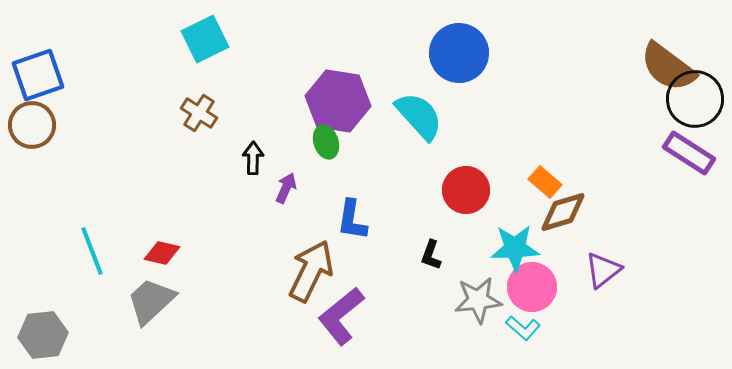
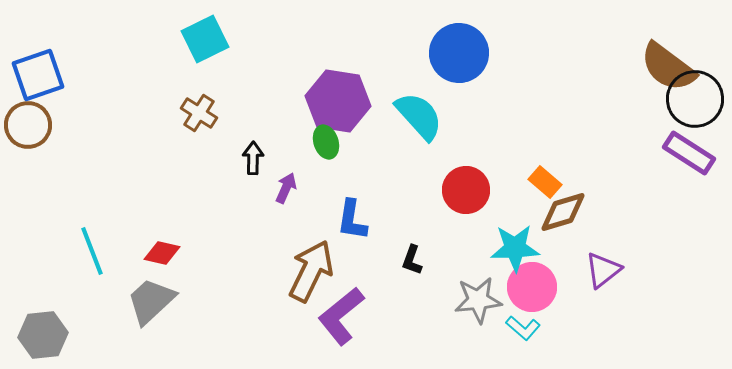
brown circle: moved 4 px left
black L-shape: moved 19 px left, 5 px down
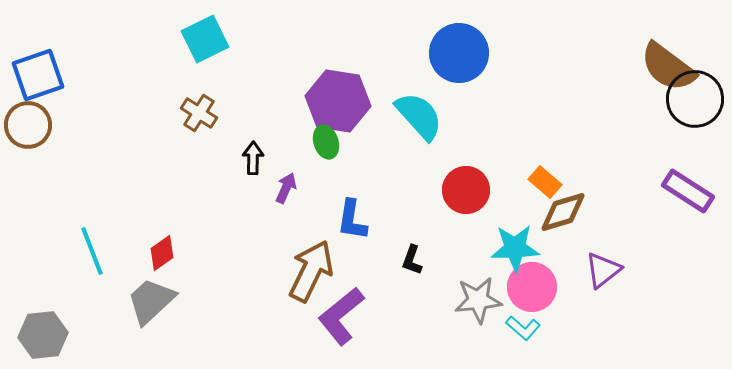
purple rectangle: moved 1 px left, 38 px down
red diamond: rotated 48 degrees counterclockwise
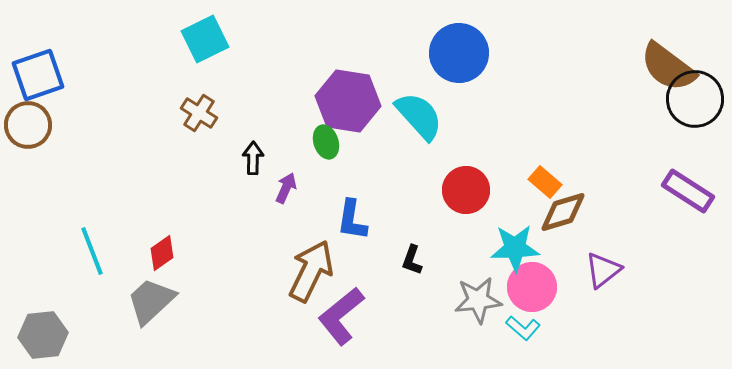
purple hexagon: moved 10 px right
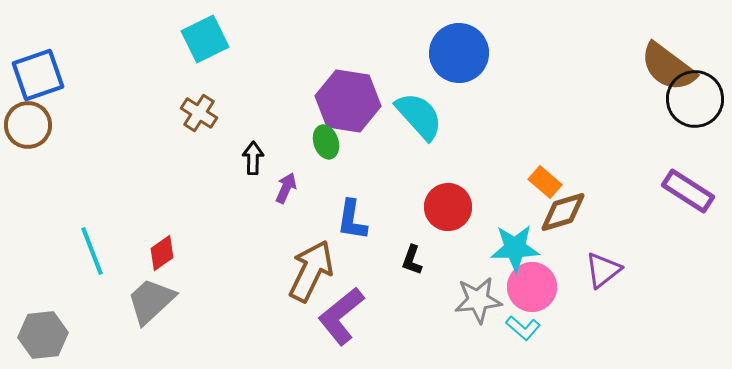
red circle: moved 18 px left, 17 px down
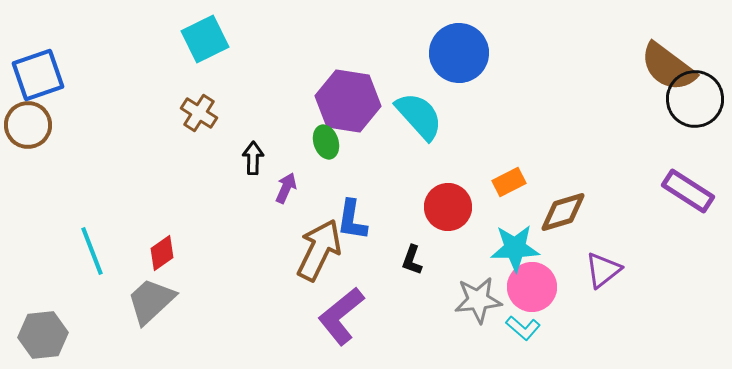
orange rectangle: moved 36 px left; rotated 68 degrees counterclockwise
brown arrow: moved 8 px right, 21 px up
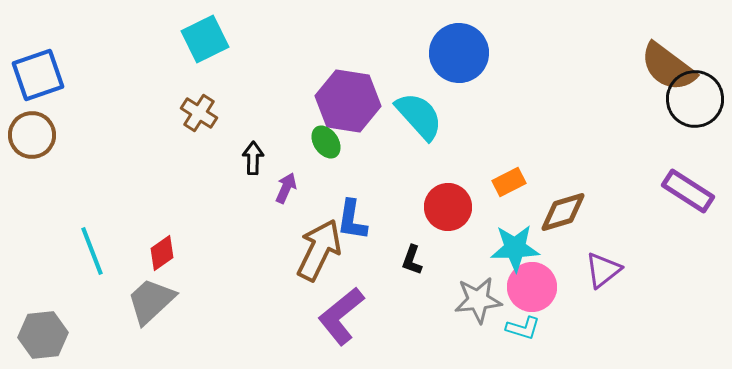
brown circle: moved 4 px right, 10 px down
green ellipse: rotated 16 degrees counterclockwise
cyan L-shape: rotated 24 degrees counterclockwise
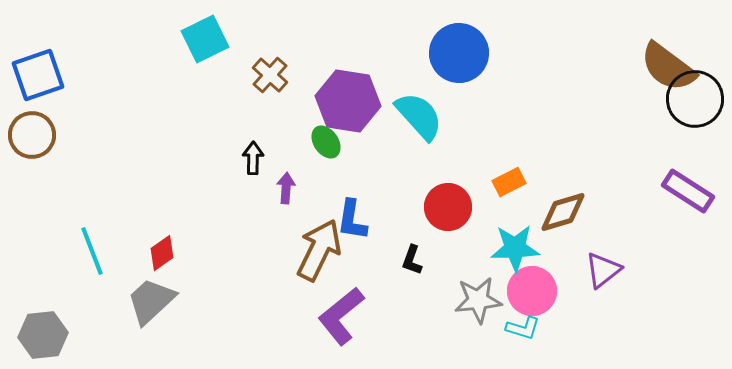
brown cross: moved 71 px right, 38 px up; rotated 9 degrees clockwise
purple arrow: rotated 20 degrees counterclockwise
pink circle: moved 4 px down
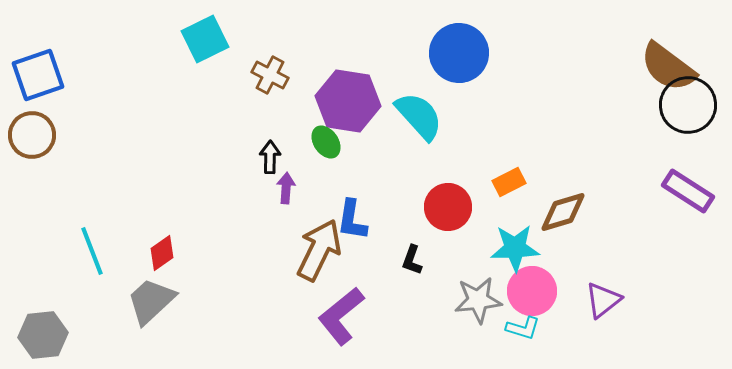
brown cross: rotated 15 degrees counterclockwise
black circle: moved 7 px left, 6 px down
black arrow: moved 17 px right, 1 px up
purple triangle: moved 30 px down
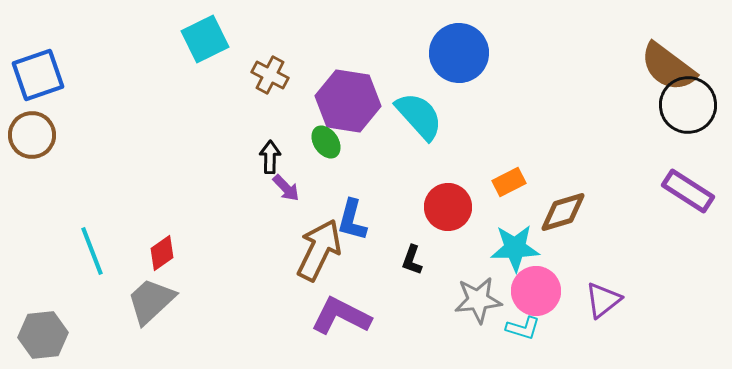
purple arrow: rotated 132 degrees clockwise
blue L-shape: rotated 6 degrees clockwise
pink circle: moved 4 px right
purple L-shape: rotated 66 degrees clockwise
